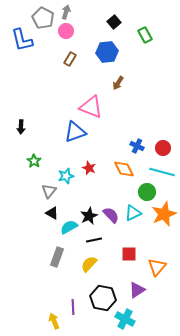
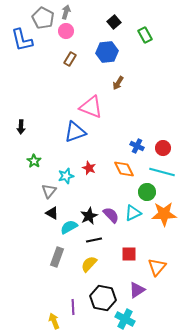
orange star: rotated 20 degrees clockwise
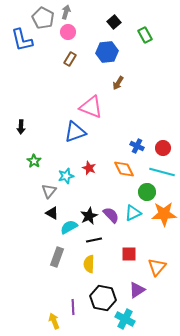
pink circle: moved 2 px right, 1 px down
yellow semicircle: rotated 42 degrees counterclockwise
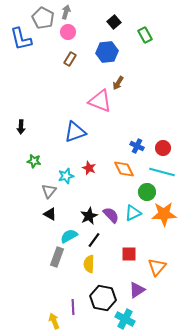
blue L-shape: moved 1 px left, 1 px up
pink triangle: moved 9 px right, 6 px up
green star: rotated 24 degrees counterclockwise
black triangle: moved 2 px left, 1 px down
cyan semicircle: moved 9 px down
black line: rotated 42 degrees counterclockwise
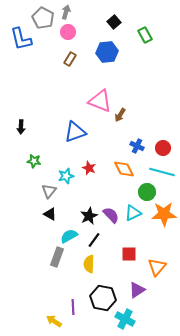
brown arrow: moved 2 px right, 32 px down
yellow arrow: rotated 35 degrees counterclockwise
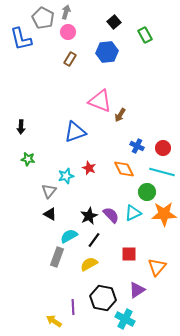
green star: moved 6 px left, 2 px up
yellow semicircle: rotated 60 degrees clockwise
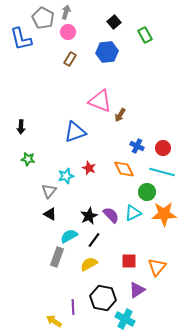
red square: moved 7 px down
